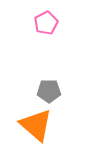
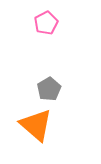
gray pentagon: moved 2 px up; rotated 30 degrees counterclockwise
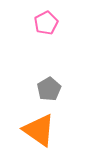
orange triangle: moved 3 px right, 5 px down; rotated 6 degrees counterclockwise
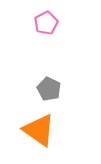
gray pentagon: rotated 15 degrees counterclockwise
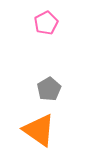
gray pentagon: rotated 15 degrees clockwise
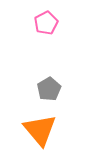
orange triangle: moved 1 px right; rotated 15 degrees clockwise
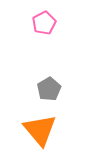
pink pentagon: moved 2 px left
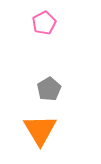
orange triangle: rotated 9 degrees clockwise
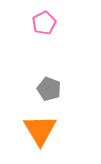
gray pentagon: rotated 20 degrees counterclockwise
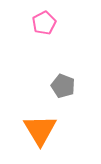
gray pentagon: moved 14 px right, 3 px up
